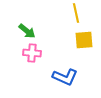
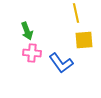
green arrow: rotated 30 degrees clockwise
blue L-shape: moved 4 px left, 14 px up; rotated 30 degrees clockwise
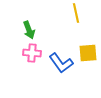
green arrow: moved 2 px right, 1 px up
yellow square: moved 4 px right, 13 px down
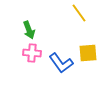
yellow line: moved 3 px right; rotated 24 degrees counterclockwise
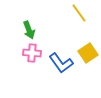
yellow square: rotated 30 degrees counterclockwise
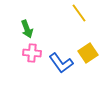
green arrow: moved 2 px left, 1 px up
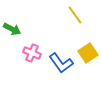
yellow line: moved 4 px left, 2 px down
green arrow: moved 15 px left; rotated 42 degrees counterclockwise
pink cross: rotated 18 degrees clockwise
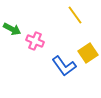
pink cross: moved 3 px right, 12 px up
blue L-shape: moved 3 px right, 3 px down
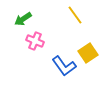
green arrow: moved 11 px right, 10 px up; rotated 120 degrees clockwise
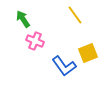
green arrow: rotated 90 degrees clockwise
yellow square: rotated 12 degrees clockwise
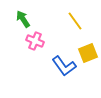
yellow line: moved 6 px down
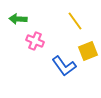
green arrow: moved 5 px left; rotated 54 degrees counterclockwise
yellow square: moved 2 px up
